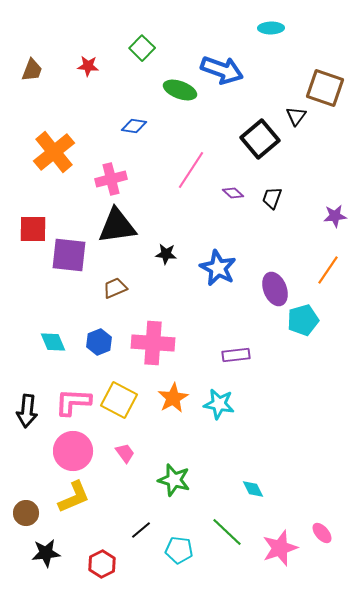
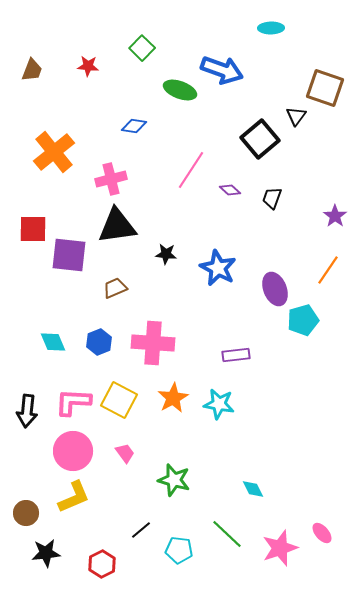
purple diamond at (233, 193): moved 3 px left, 3 px up
purple star at (335, 216): rotated 30 degrees counterclockwise
green line at (227, 532): moved 2 px down
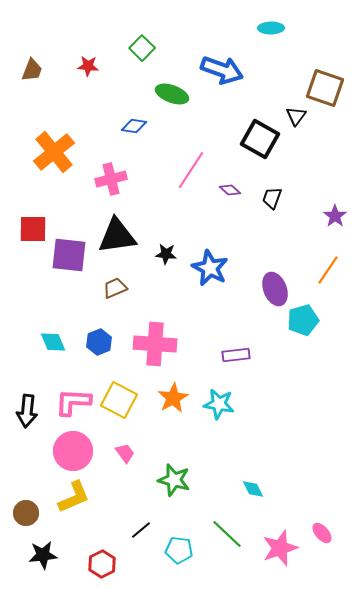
green ellipse at (180, 90): moved 8 px left, 4 px down
black square at (260, 139): rotated 21 degrees counterclockwise
black triangle at (117, 226): moved 10 px down
blue star at (218, 268): moved 8 px left
pink cross at (153, 343): moved 2 px right, 1 px down
black star at (46, 553): moved 3 px left, 2 px down
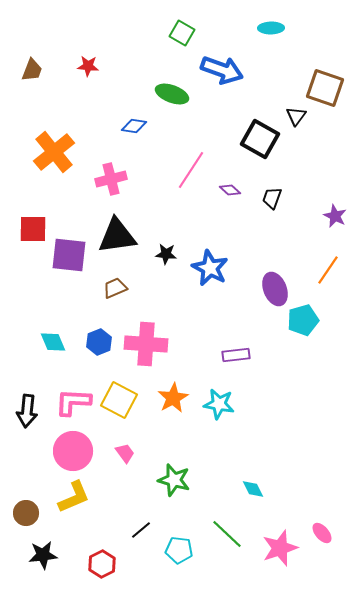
green square at (142, 48): moved 40 px right, 15 px up; rotated 15 degrees counterclockwise
purple star at (335, 216): rotated 10 degrees counterclockwise
pink cross at (155, 344): moved 9 px left
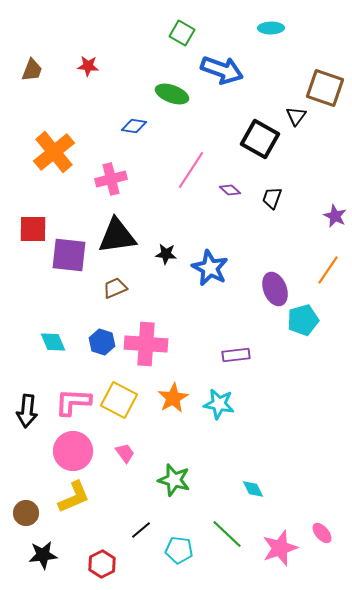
blue hexagon at (99, 342): moved 3 px right; rotated 20 degrees counterclockwise
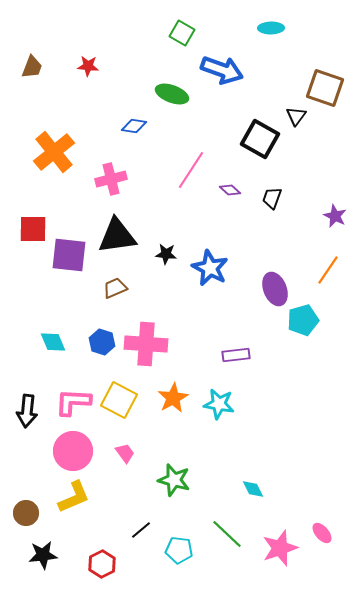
brown trapezoid at (32, 70): moved 3 px up
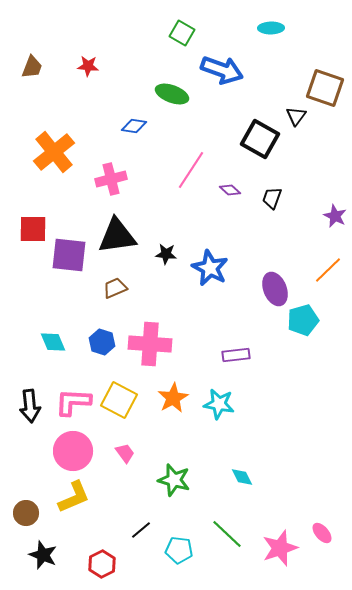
orange line at (328, 270): rotated 12 degrees clockwise
pink cross at (146, 344): moved 4 px right
black arrow at (27, 411): moved 3 px right, 5 px up; rotated 12 degrees counterclockwise
cyan diamond at (253, 489): moved 11 px left, 12 px up
black star at (43, 555): rotated 28 degrees clockwise
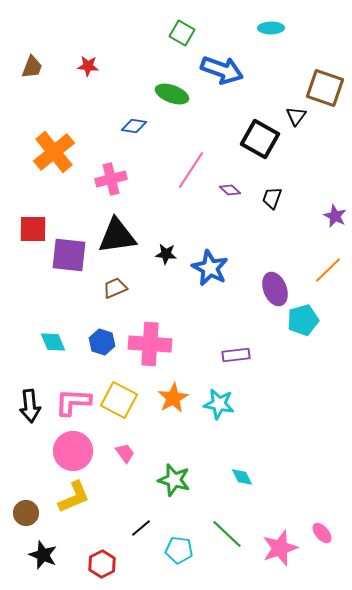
black line at (141, 530): moved 2 px up
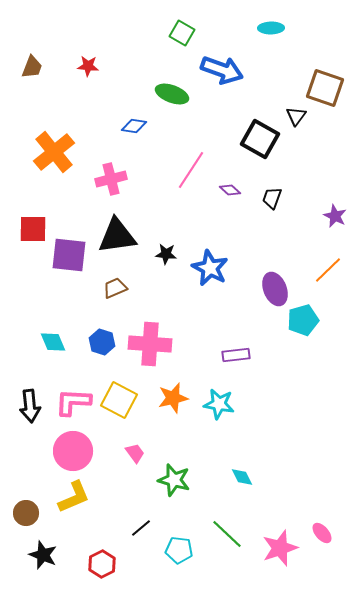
orange star at (173, 398): rotated 16 degrees clockwise
pink trapezoid at (125, 453): moved 10 px right
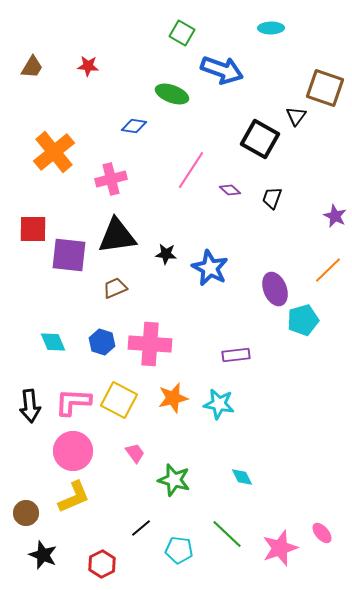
brown trapezoid at (32, 67): rotated 10 degrees clockwise
